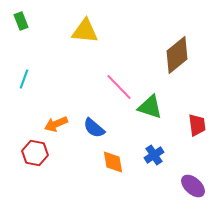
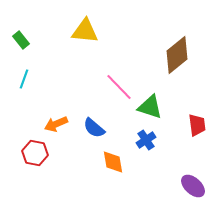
green rectangle: moved 19 px down; rotated 18 degrees counterclockwise
blue cross: moved 8 px left, 15 px up
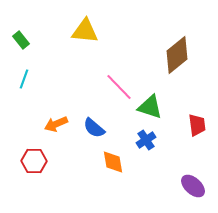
red hexagon: moved 1 px left, 8 px down; rotated 10 degrees counterclockwise
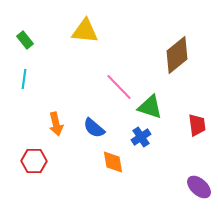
green rectangle: moved 4 px right
cyan line: rotated 12 degrees counterclockwise
orange arrow: rotated 80 degrees counterclockwise
blue cross: moved 5 px left, 3 px up
purple ellipse: moved 6 px right, 1 px down
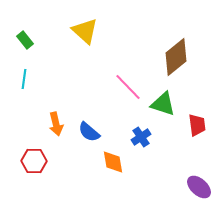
yellow triangle: rotated 36 degrees clockwise
brown diamond: moved 1 px left, 2 px down
pink line: moved 9 px right
green triangle: moved 13 px right, 3 px up
blue semicircle: moved 5 px left, 4 px down
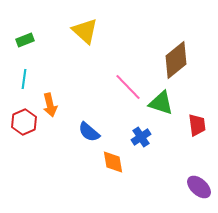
green rectangle: rotated 72 degrees counterclockwise
brown diamond: moved 3 px down
green triangle: moved 2 px left, 1 px up
orange arrow: moved 6 px left, 19 px up
red hexagon: moved 10 px left, 39 px up; rotated 25 degrees counterclockwise
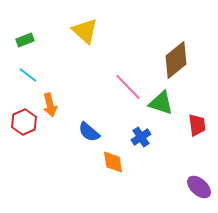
cyan line: moved 4 px right, 4 px up; rotated 60 degrees counterclockwise
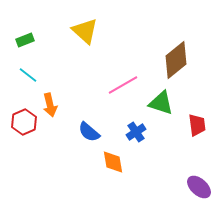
pink line: moved 5 px left, 2 px up; rotated 76 degrees counterclockwise
blue cross: moved 5 px left, 5 px up
